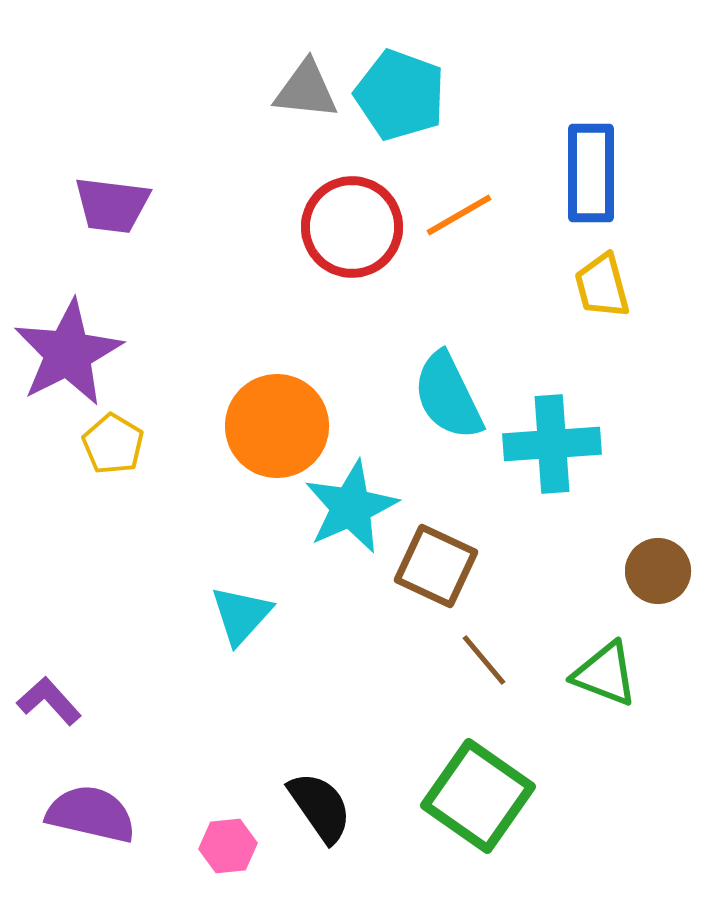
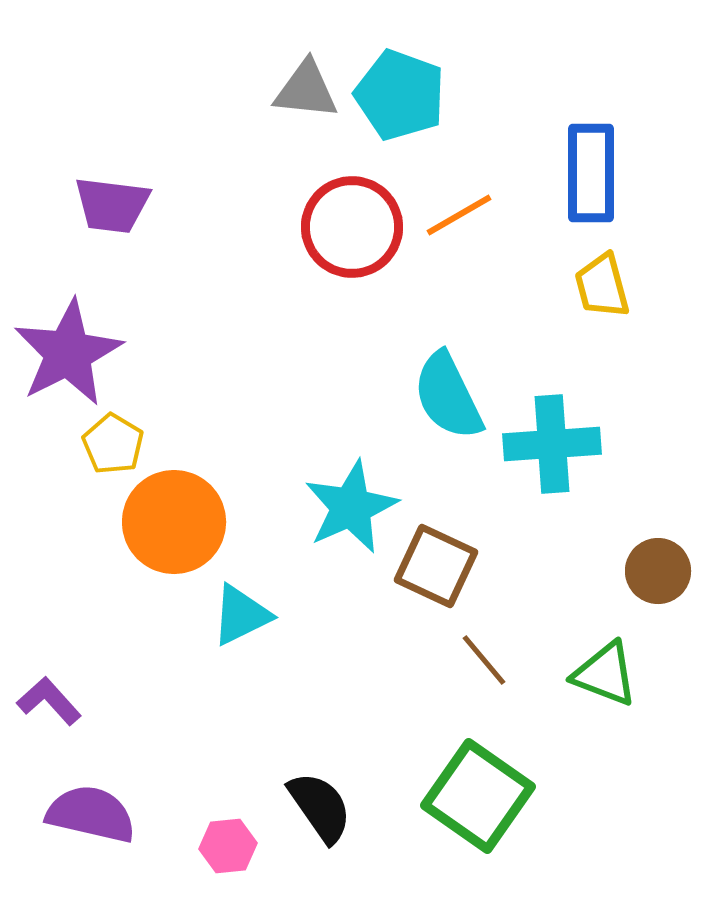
orange circle: moved 103 px left, 96 px down
cyan triangle: rotated 22 degrees clockwise
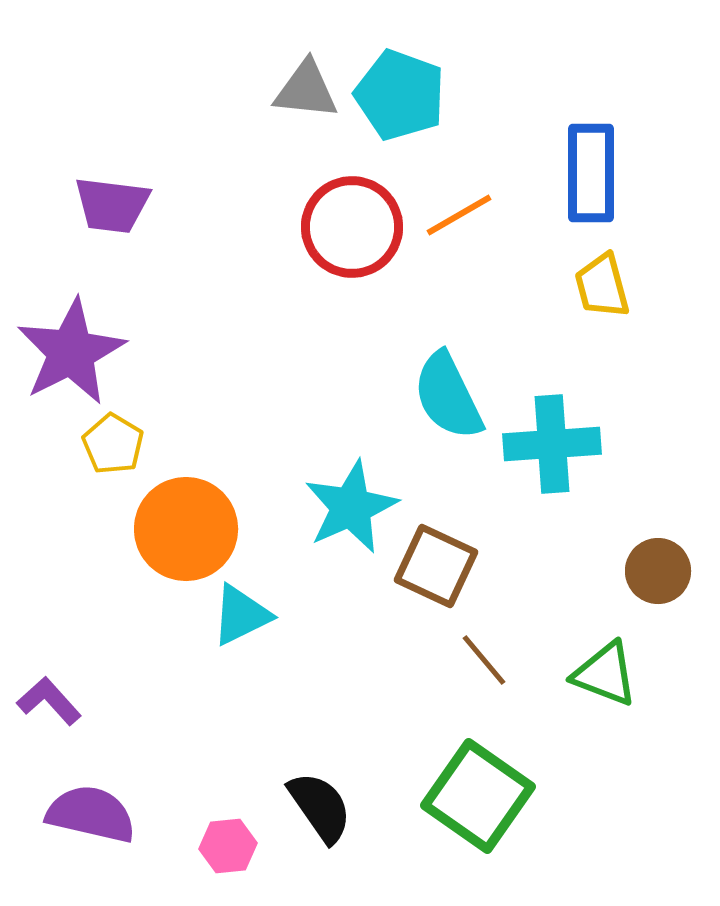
purple star: moved 3 px right, 1 px up
orange circle: moved 12 px right, 7 px down
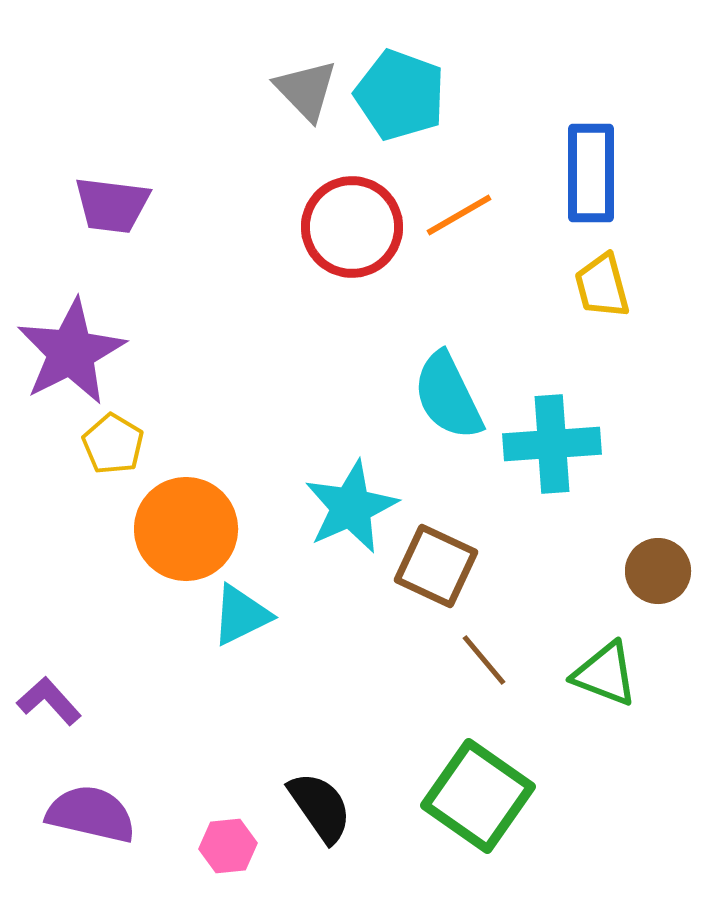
gray triangle: rotated 40 degrees clockwise
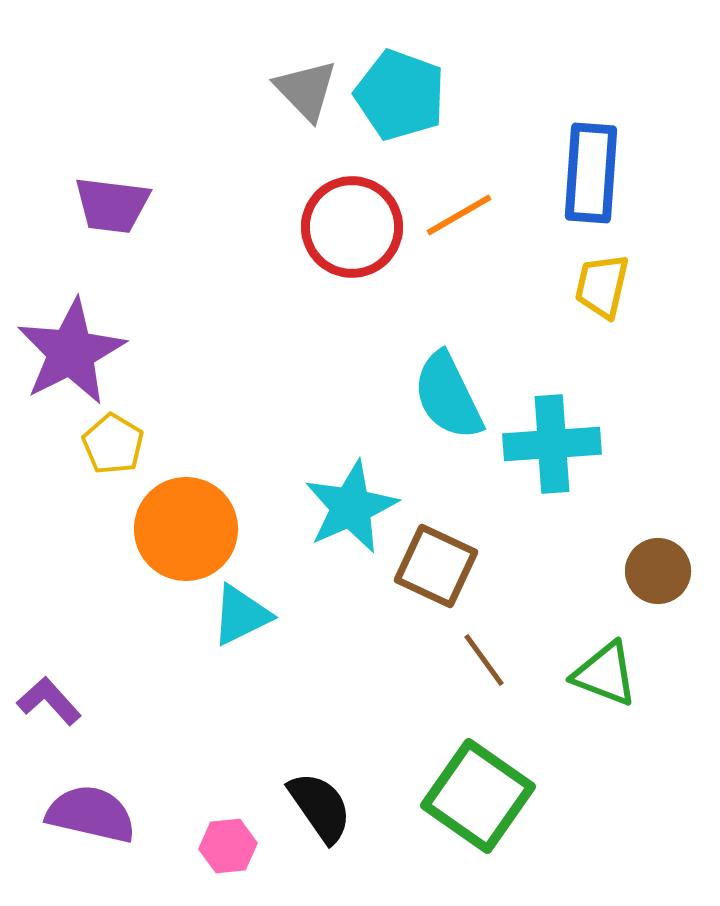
blue rectangle: rotated 4 degrees clockwise
yellow trapezoid: rotated 28 degrees clockwise
brown line: rotated 4 degrees clockwise
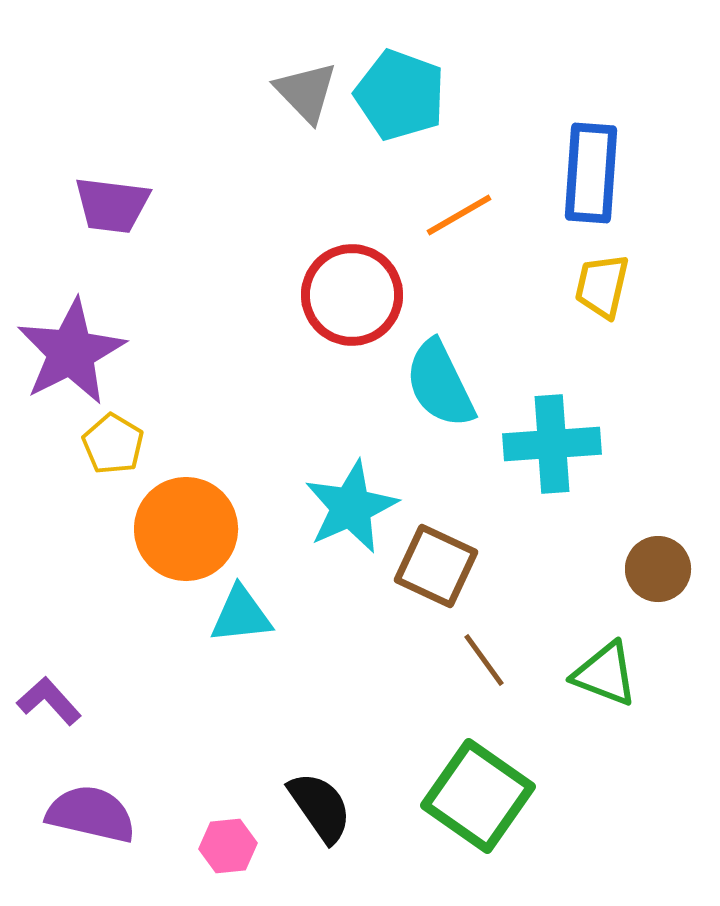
gray triangle: moved 2 px down
red circle: moved 68 px down
cyan semicircle: moved 8 px left, 12 px up
brown circle: moved 2 px up
cyan triangle: rotated 20 degrees clockwise
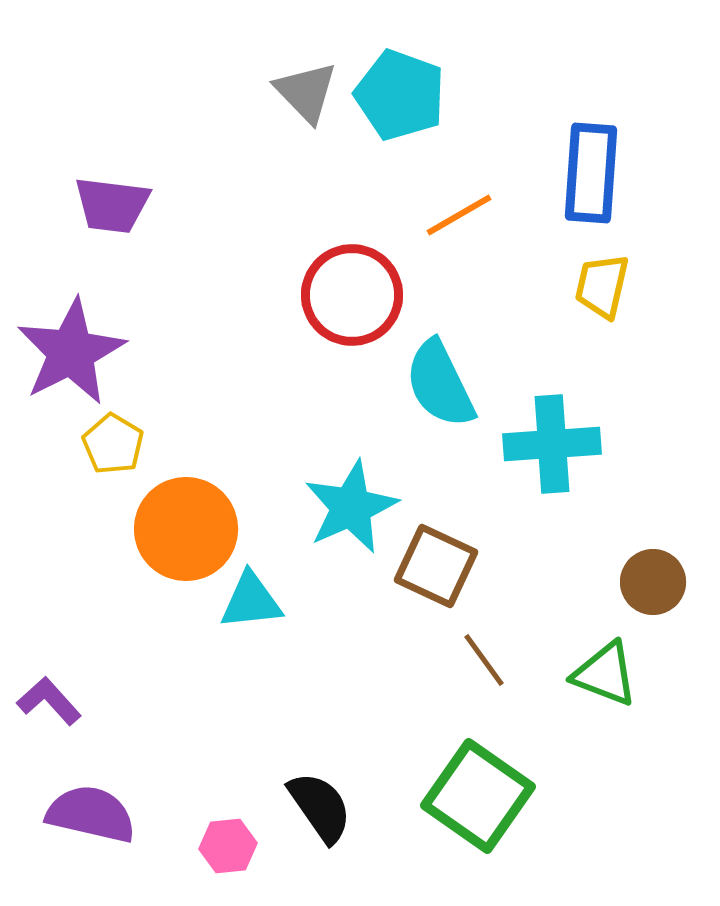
brown circle: moved 5 px left, 13 px down
cyan triangle: moved 10 px right, 14 px up
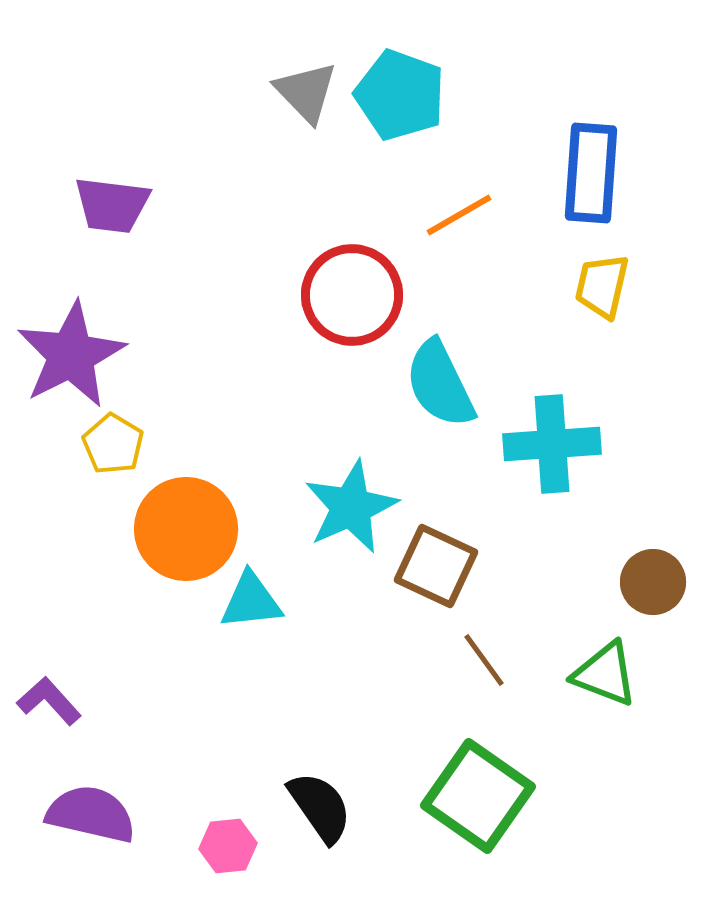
purple star: moved 3 px down
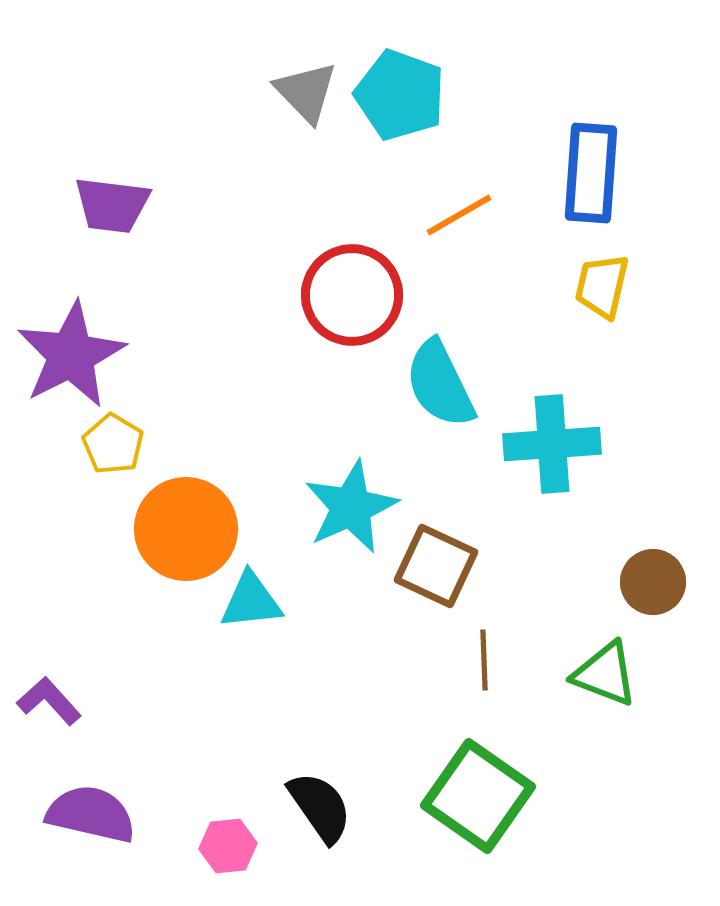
brown line: rotated 34 degrees clockwise
